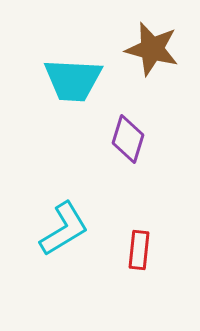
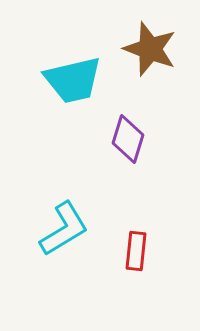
brown star: moved 2 px left; rotated 6 degrees clockwise
cyan trapezoid: rotated 16 degrees counterclockwise
red rectangle: moved 3 px left, 1 px down
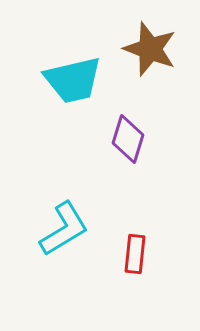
red rectangle: moved 1 px left, 3 px down
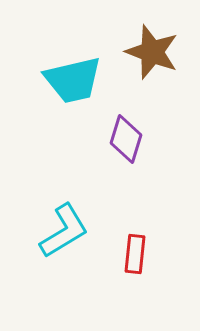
brown star: moved 2 px right, 3 px down
purple diamond: moved 2 px left
cyan L-shape: moved 2 px down
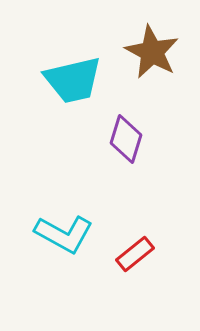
brown star: rotated 8 degrees clockwise
cyan L-shape: moved 3 px down; rotated 60 degrees clockwise
red rectangle: rotated 45 degrees clockwise
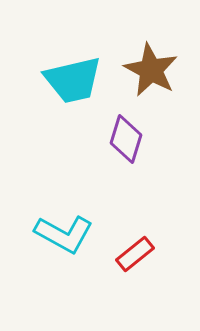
brown star: moved 1 px left, 18 px down
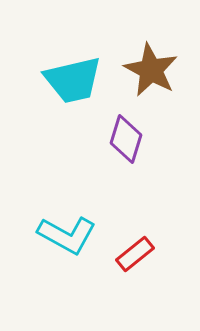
cyan L-shape: moved 3 px right, 1 px down
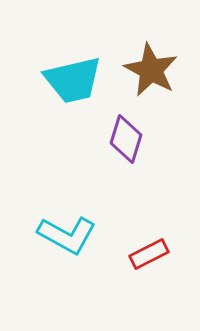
red rectangle: moved 14 px right; rotated 12 degrees clockwise
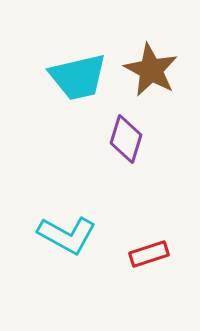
cyan trapezoid: moved 5 px right, 3 px up
red rectangle: rotated 9 degrees clockwise
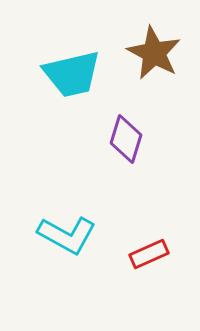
brown star: moved 3 px right, 17 px up
cyan trapezoid: moved 6 px left, 3 px up
red rectangle: rotated 6 degrees counterclockwise
